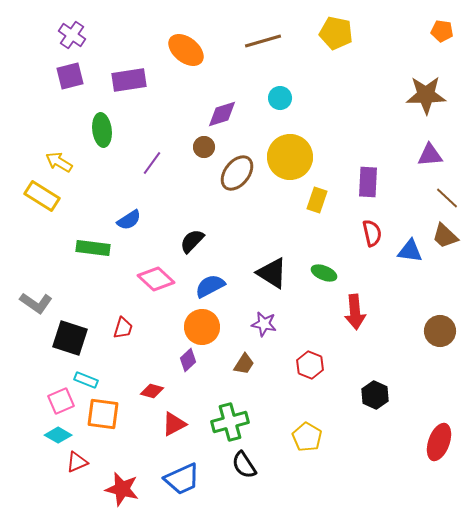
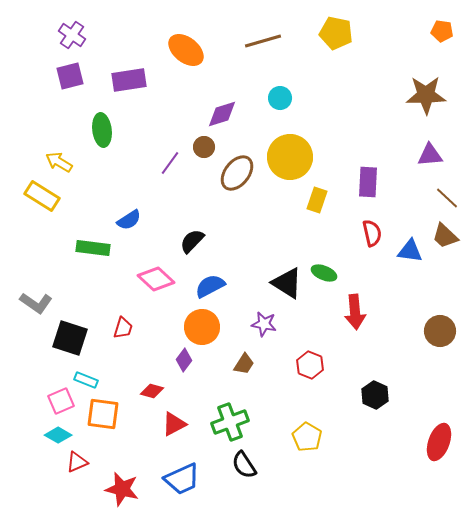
purple line at (152, 163): moved 18 px right
black triangle at (272, 273): moved 15 px right, 10 px down
purple diamond at (188, 360): moved 4 px left; rotated 10 degrees counterclockwise
green cross at (230, 422): rotated 6 degrees counterclockwise
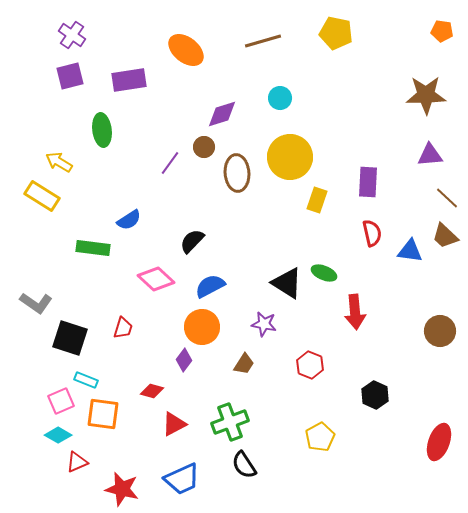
brown ellipse at (237, 173): rotated 42 degrees counterclockwise
yellow pentagon at (307, 437): moved 13 px right; rotated 12 degrees clockwise
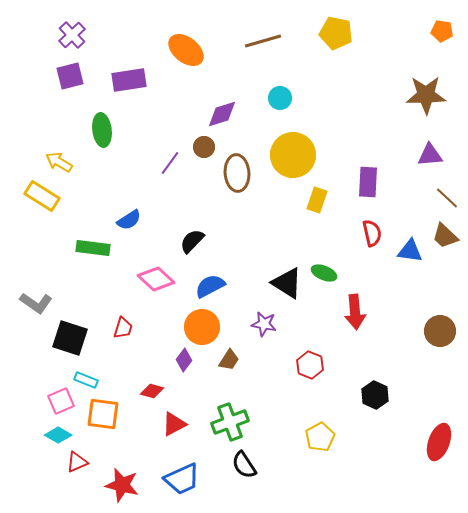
purple cross at (72, 35): rotated 12 degrees clockwise
yellow circle at (290, 157): moved 3 px right, 2 px up
brown trapezoid at (244, 364): moved 15 px left, 4 px up
red star at (122, 489): moved 4 px up
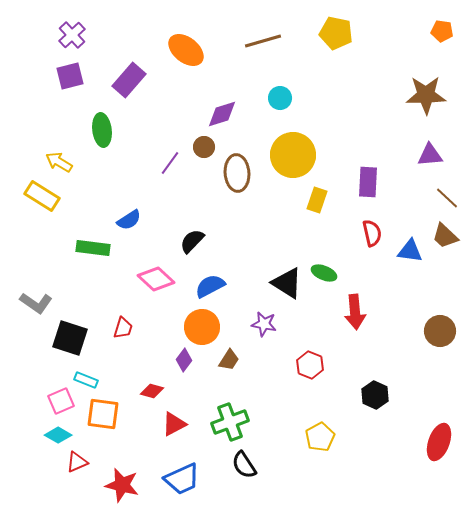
purple rectangle at (129, 80): rotated 40 degrees counterclockwise
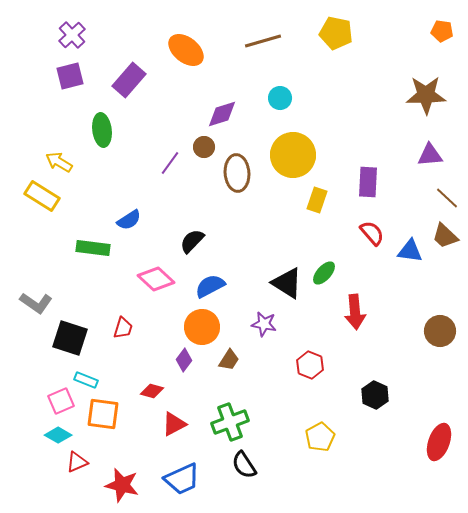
red semicircle at (372, 233): rotated 28 degrees counterclockwise
green ellipse at (324, 273): rotated 70 degrees counterclockwise
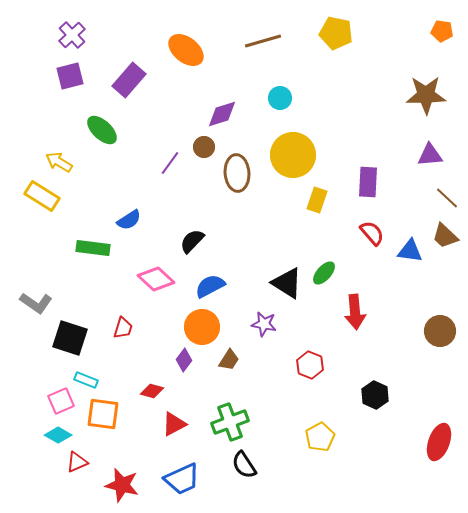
green ellipse at (102, 130): rotated 40 degrees counterclockwise
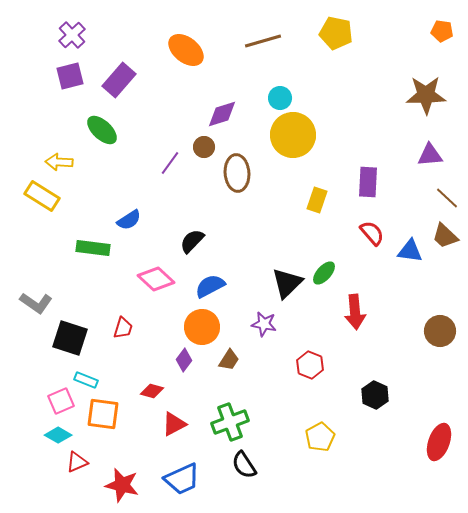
purple rectangle at (129, 80): moved 10 px left
yellow circle at (293, 155): moved 20 px up
yellow arrow at (59, 162): rotated 28 degrees counterclockwise
black triangle at (287, 283): rotated 44 degrees clockwise
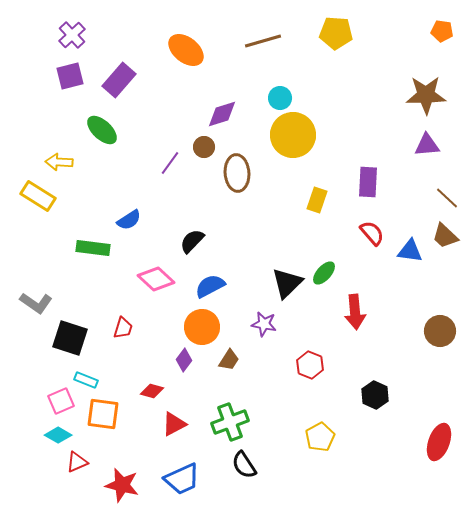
yellow pentagon at (336, 33): rotated 8 degrees counterclockwise
purple triangle at (430, 155): moved 3 px left, 10 px up
yellow rectangle at (42, 196): moved 4 px left
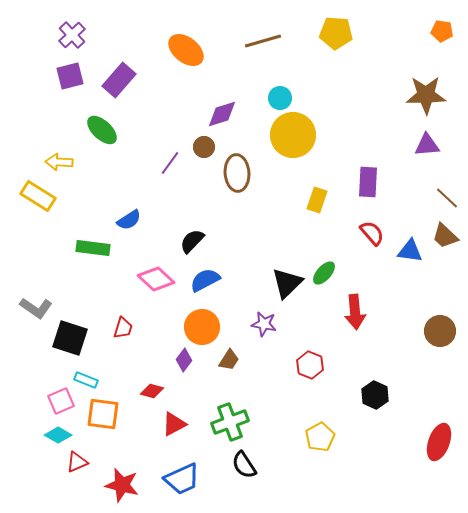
blue semicircle at (210, 286): moved 5 px left, 6 px up
gray L-shape at (36, 303): moved 5 px down
